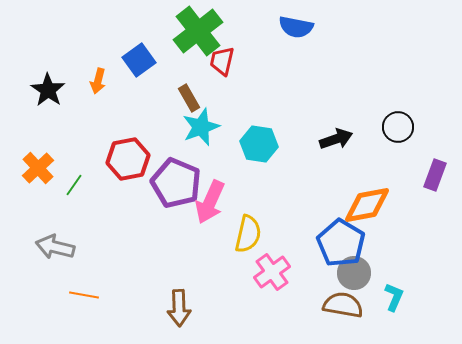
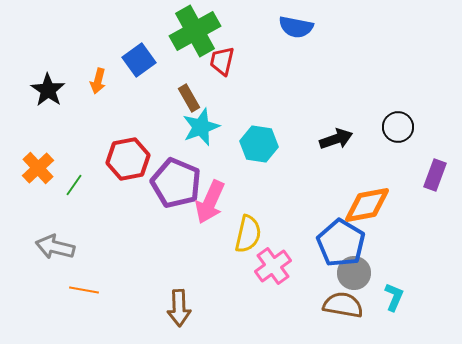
green cross: moved 3 px left; rotated 9 degrees clockwise
pink cross: moved 1 px right, 6 px up
orange line: moved 5 px up
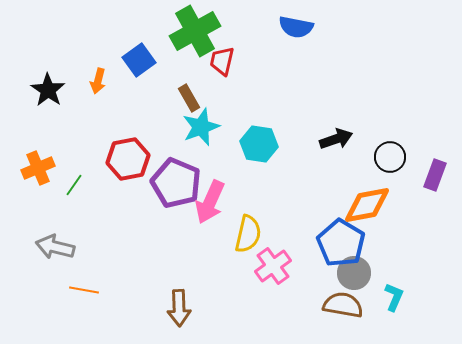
black circle: moved 8 px left, 30 px down
orange cross: rotated 20 degrees clockwise
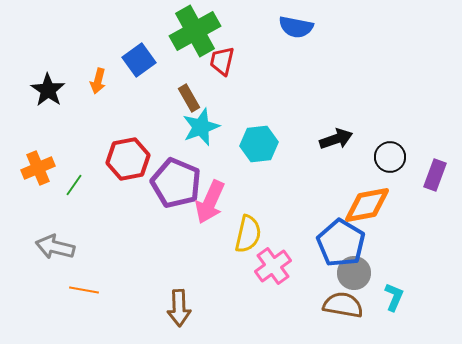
cyan hexagon: rotated 15 degrees counterclockwise
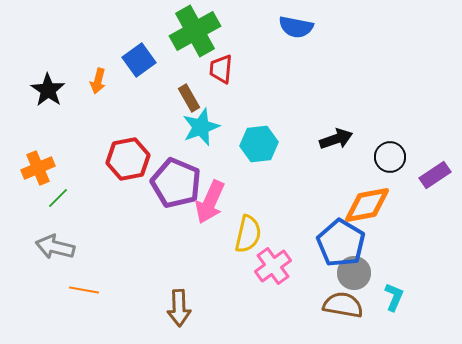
red trapezoid: moved 1 px left, 8 px down; rotated 8 degrees counterclockwise
purple rectangle: rotated 36 degrees clockwise
green line: moved 16 px left, 13 px down; rotated 10 degrees clockwise
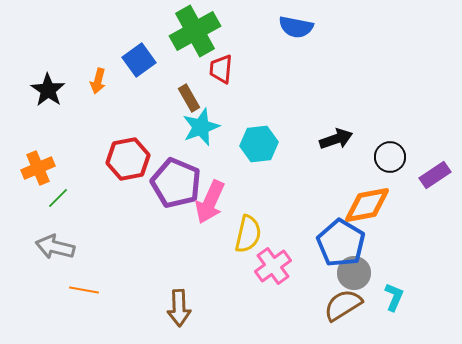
brown semicircle: rotated 42 degrees counterclockwise
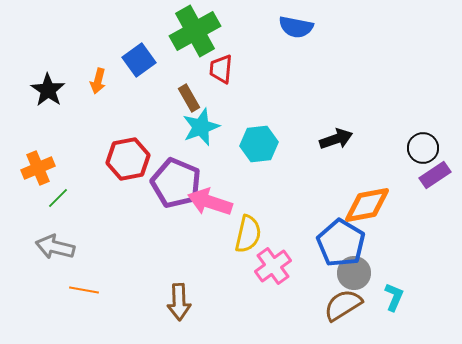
black circle: moved 33 px right, 9 px up
pink arrow: rotated 84 degrees clockwise
brown arrow: moved 6 px up
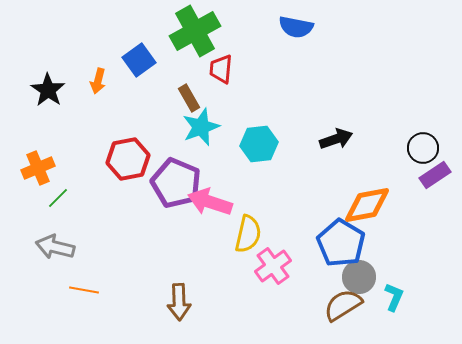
gray circle: moved 5 px right, 4 px down
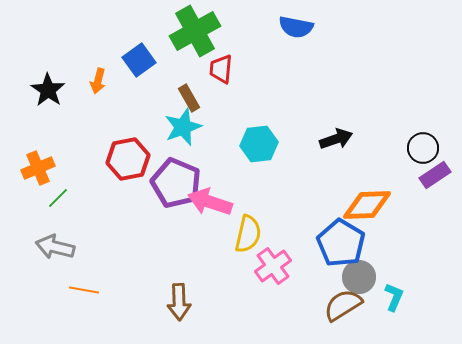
cyan star: moved 18 px left
orange diamond: rotated 9 degrees clockwise
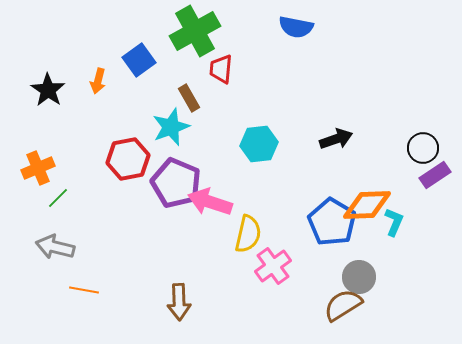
cyan star: moved 12 px left
blue pentagon: moved 9 px left, 21 px up
cyan L-shape: moved 75 px up
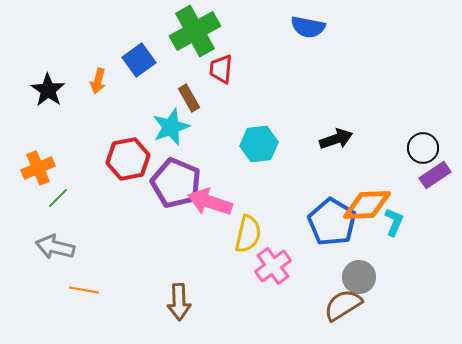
blue semicircle: moved 12 px right
